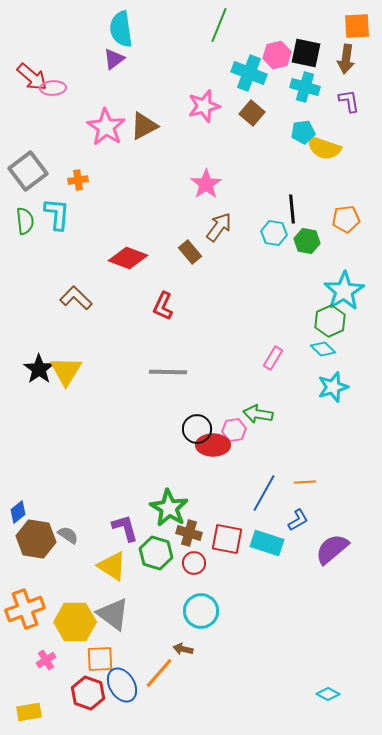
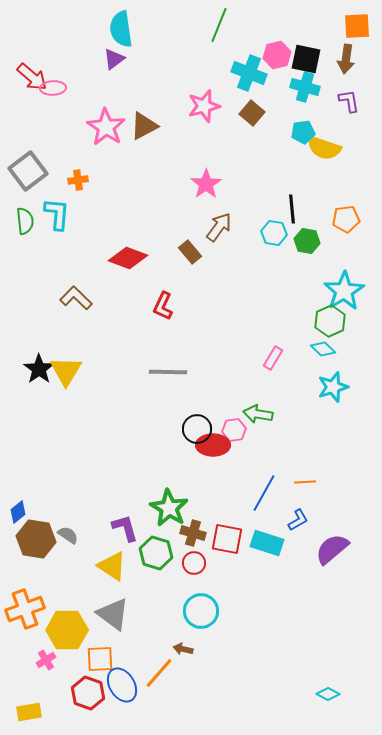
black square at (306, 53): moved 6 px down
brown cross at (189, 533): moved 4 px right
yellow hexagon at (75, 622): moved 8 px left, 8 px down
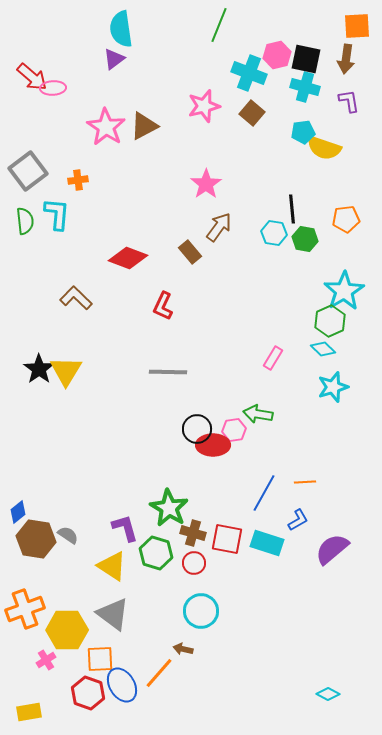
green hexagon at (307, 241): moved 2 px left, 2 px up
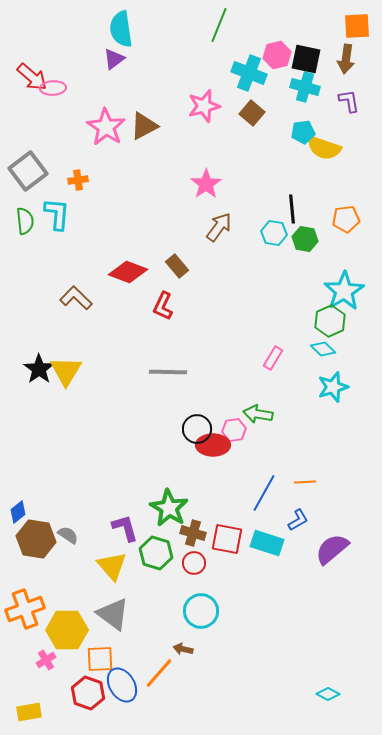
brown rectangle at (190, 252): moved 13 px left, 14 px down
red diamond at (128, 258): moved 14 px down
yellow triangle at (112, 566): rotated 16 degrees clockwise
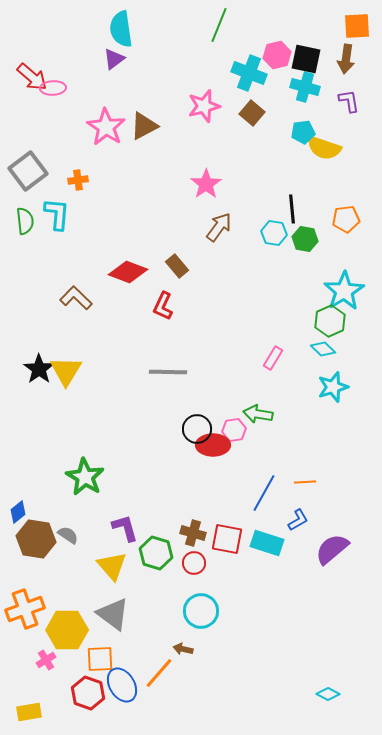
green star at (169, 508): moved 84 px left, 31 px up
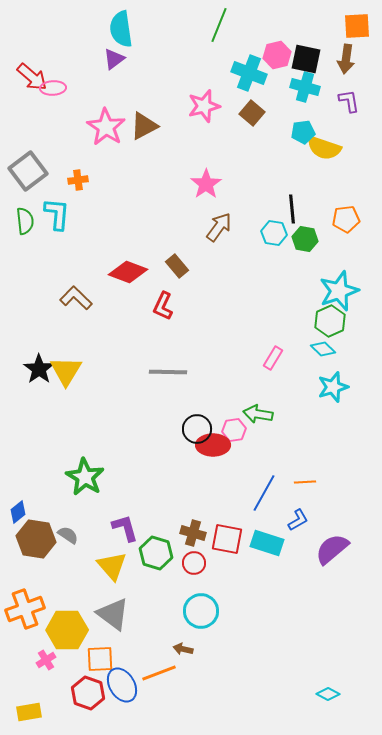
cyan star at (344, 291): moved 5 px left; rotated 12 degrees clockwise
orange line at (159, 673): rotated 28 degrees clockwise
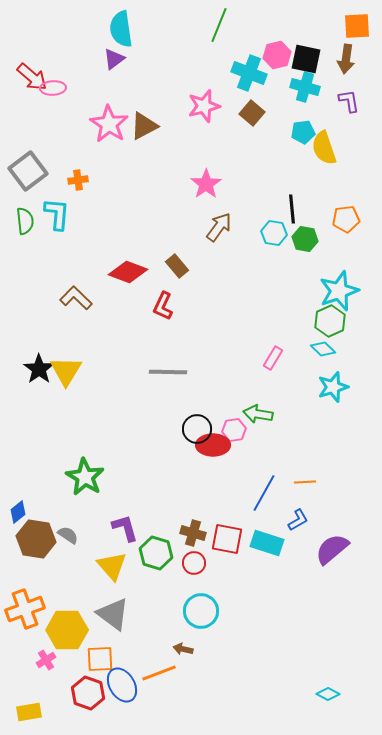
pink star at (106, 127): moved 3 px right, 3 px up
yellow semicircle at (324, 148): rotated 52 degrees clockwise
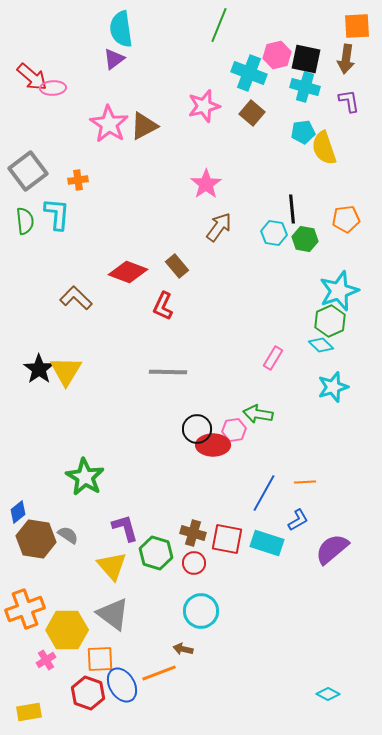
cyan diamond at (323, 349): moved 2 px left, 4 px up
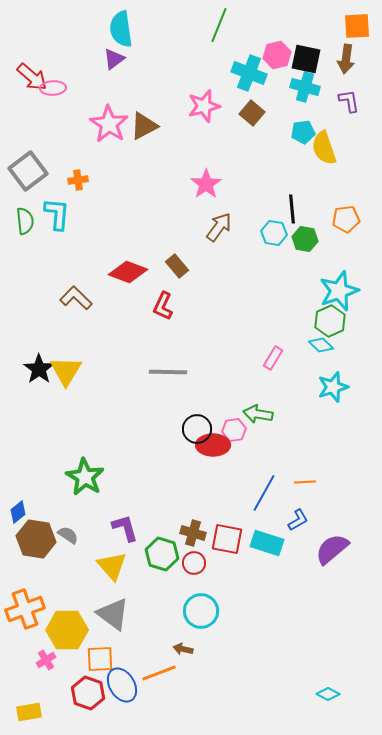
green hexagon at (156, 553): moved 6 px right, 1 px down
